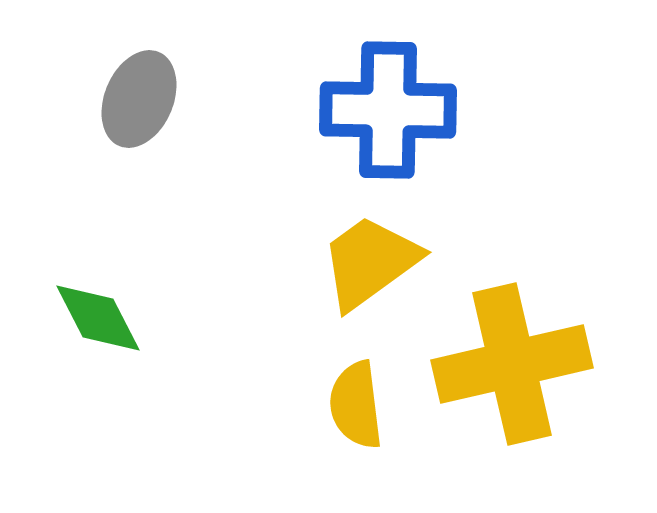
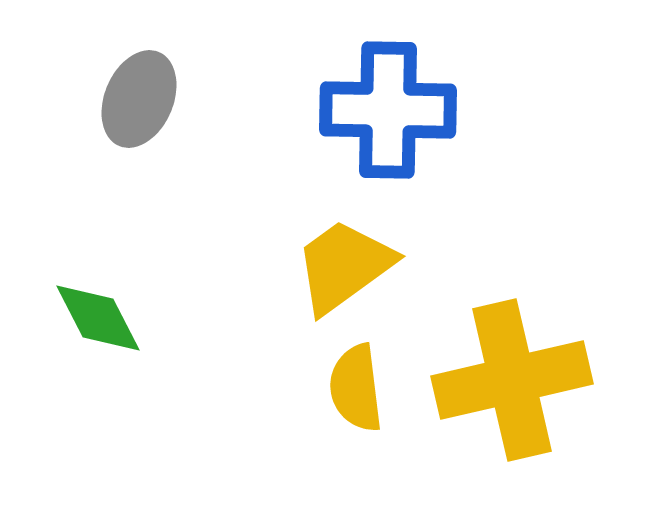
yellow trapezoid: moved 26 px left, 4 px down
yellow cross: moved 16 px down
yellow semicircle: moved 17 px up
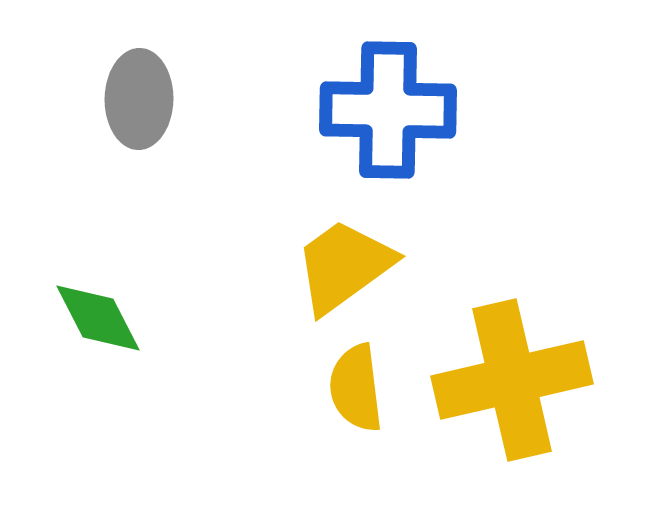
gray ellipse: rotated 22 degrees counterclockwise
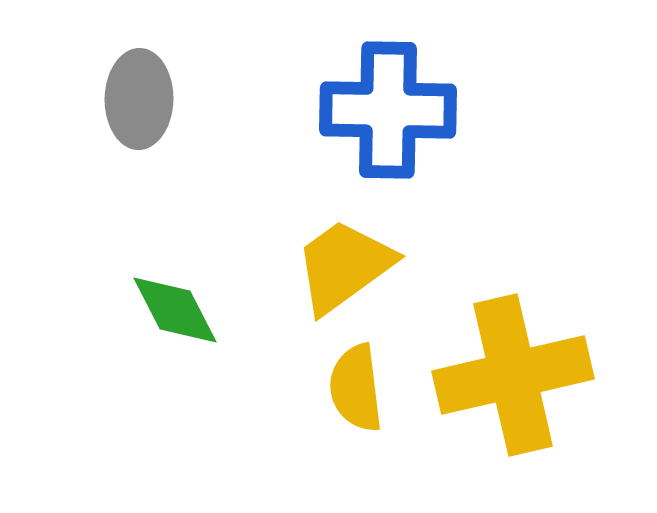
green diamond: moved 77 px right, 8 px up
yellow cross: moved 1 px right, 5 px up
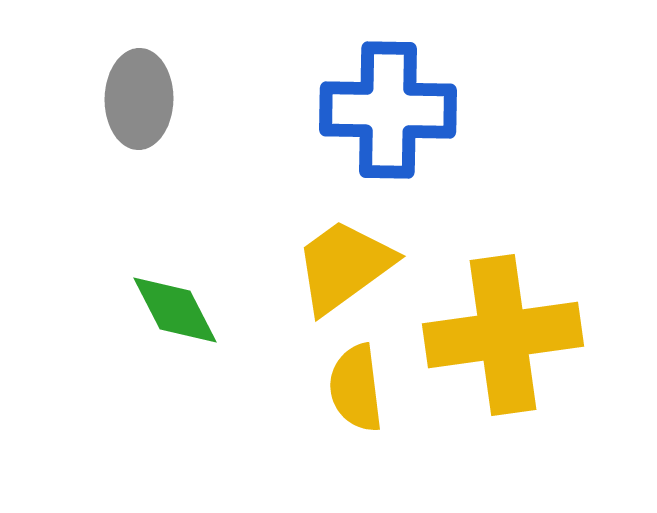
yellow cross: moved 10 px left, 40 px up; rotated 5 degrees clockwise
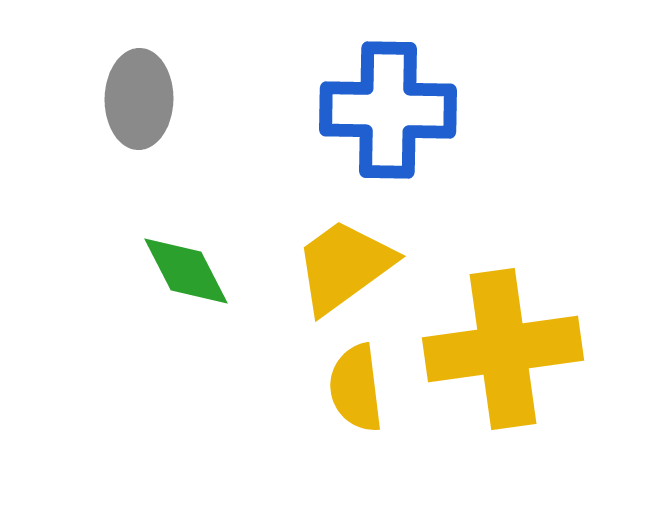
green diamond: moved 11 px right, 39 px up
yellow cross: moved 14 px down
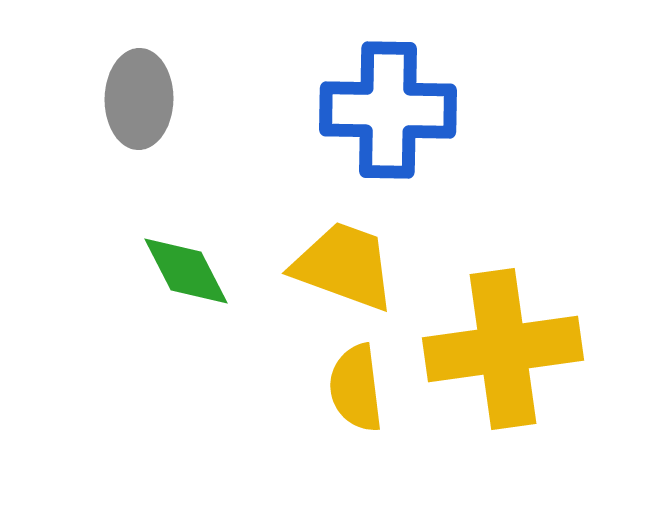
yellow trapezoid: rotated 56 degrees clockwise
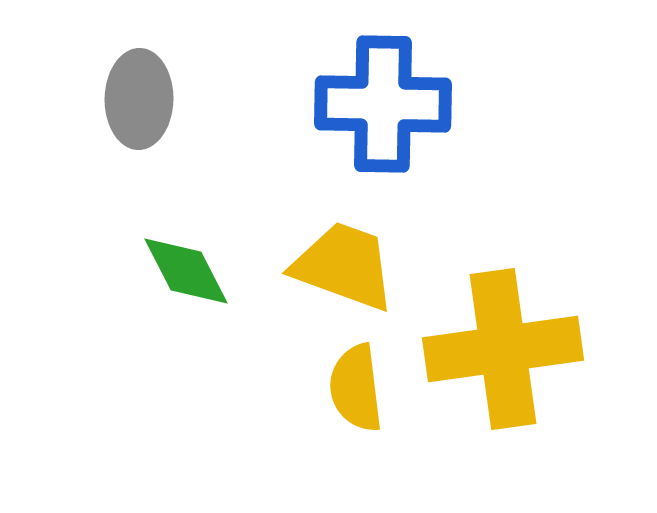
blue cross: moved 5 px left, 6 px up
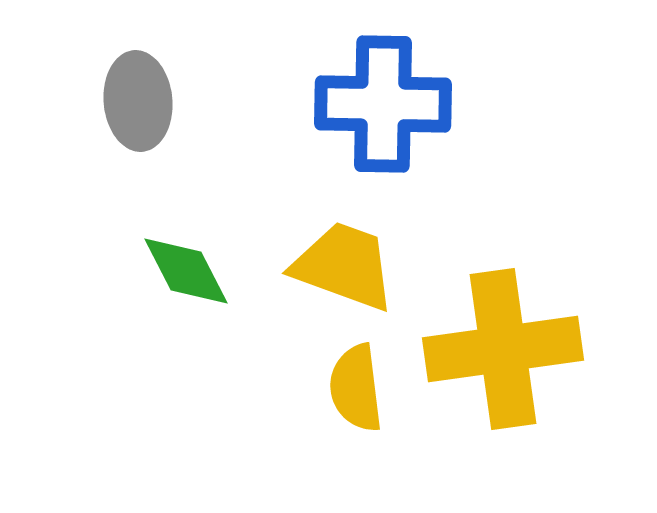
gray ellipse: moved 1 px left, 2 px down; rotated 6 degrees counterclockwise
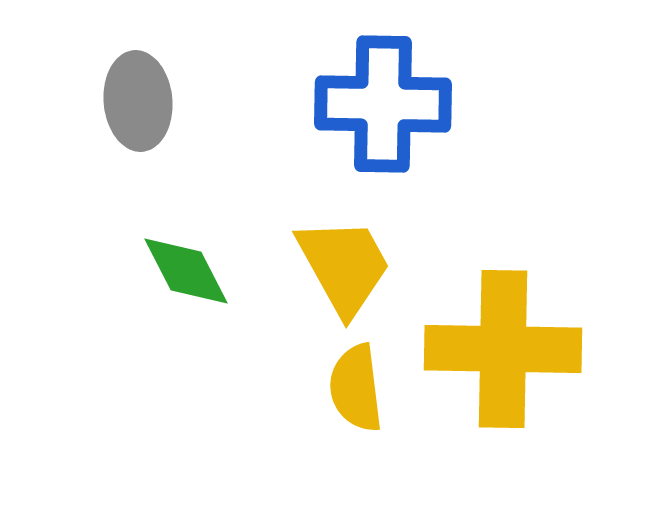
yellow trapezoid: rotated 41 degrees clockwise
yellow cross: rotated 9 degrees clockwise
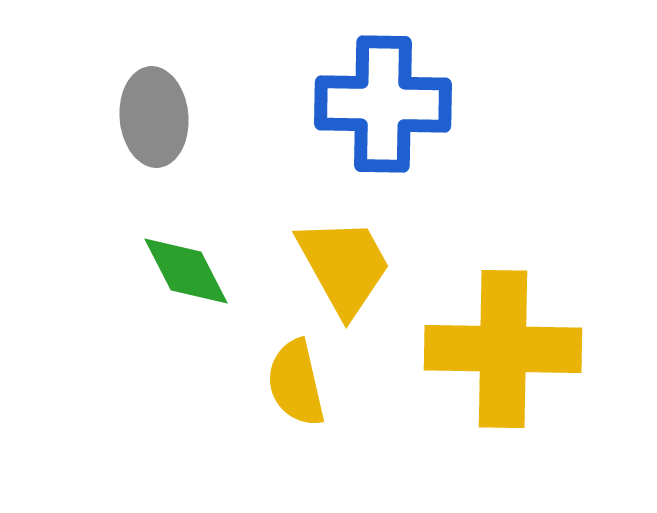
gray ellipse: moved 16 px right, 16 px down
yellow semicircle: moved 60 px left, 5 px up; rotated 6 degrees counterclockwise
